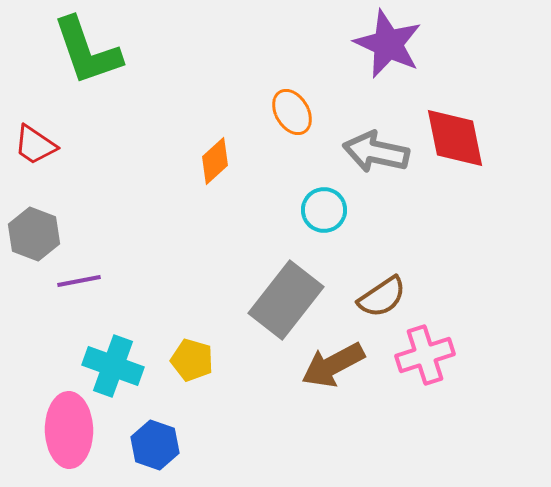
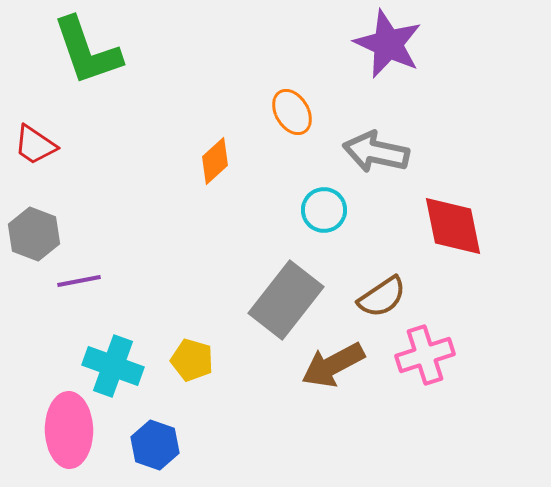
red diamond: moved 2 px left, 88 px down
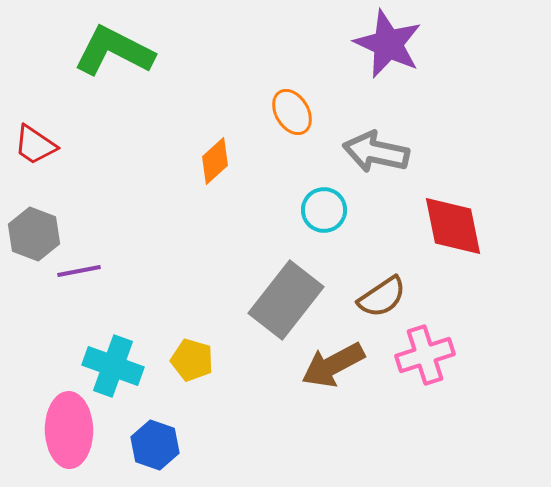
green L-shape: moved 27 px right; rotated 136 degrees clockwise
purple line: moved 10 px up
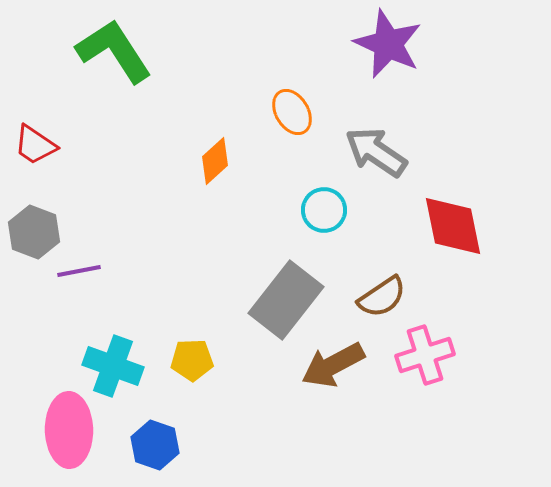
green L-shape: rotated 30 degrees clockwise
gray arrow: rotated 22 degrees clockwise
gray hexagon: moved 2 px up
yellow pentagon: rotated 18 degrees counterclockwise
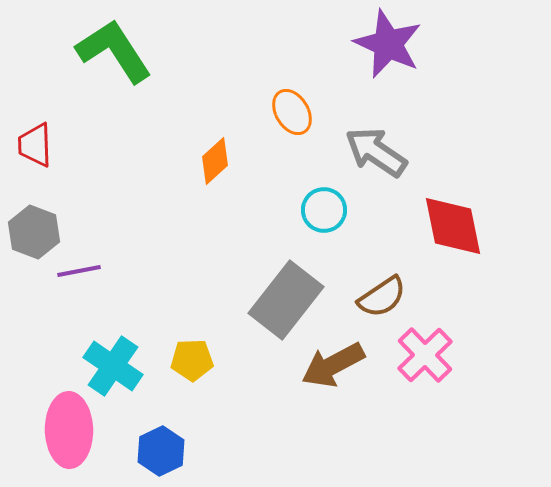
red trapezoid: rotated 54 degrees clockwise
pink cross: rotated 26 degrees counterclockwise
cyan cross: rotated 14 degrees clockwise
blue hexagon: moved 6 px right, 6 px down; rotated 15 degrees clockwise
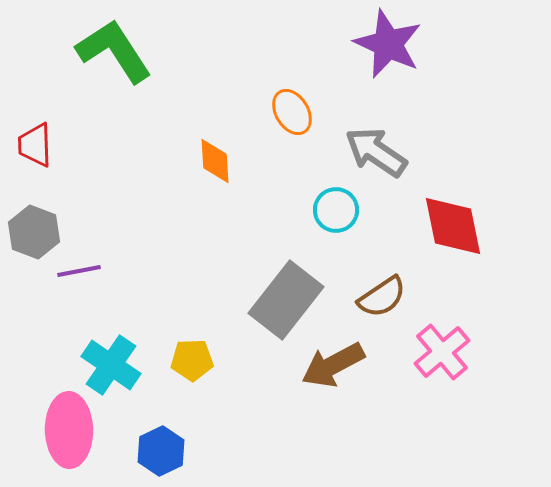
orange diamond: rotated 51 degrees counterclockwise
cyan circle: moved 12 px right
pink cross: moved 17 px right, 3 px up; rotated 4 degrees clockwise
cyan cross: moved 2 px left, 1 px up
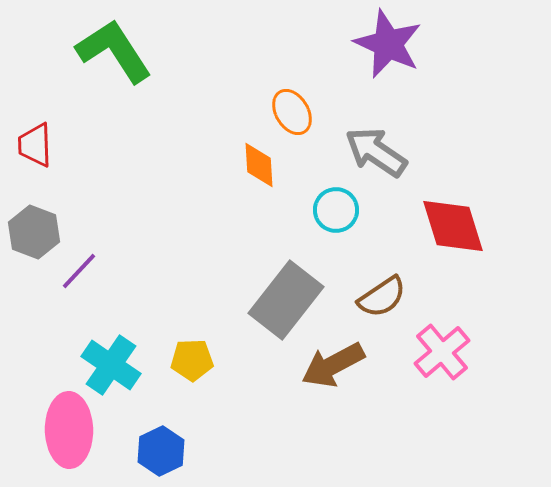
orange diamond: moved 44 px right, 4 px down
red diamond: rotated 6 degrees counterclockwise
purple line: rotated 36 degrees counterclockwise
